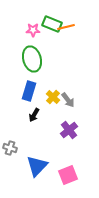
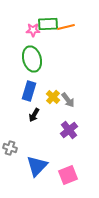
green rectangle: moved 4 px left; rotated 24 degrees counterclockwise
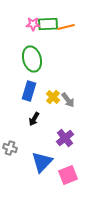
pink star: moved 6 px up
black arrow: moved 4 px down
purple cross: moved 4 px left, 8 px down
blue triangle: moved 5 px right, 4 px up
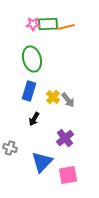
pink square: rotated 12 degrees clockwise
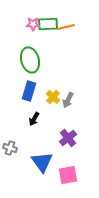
green ellipse: moved 2 px left, 1 px down
gray arrow: rotated 63 degrees clockwise
purple cross: moved 3 px right
blue triangle: rotated 20 degrees counterclockwise
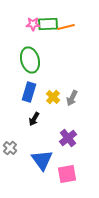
blue rectangle: moved 1 px down
gray arrow: moved 4 px right, 2 px up
gray cross: rotated 24 degrees clockwise
blue triangle: moved 2 px up
pink square: moved 1 px left, 1 px up
